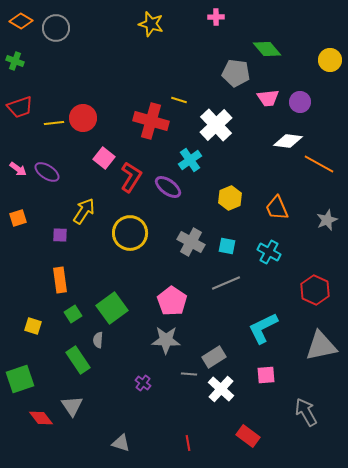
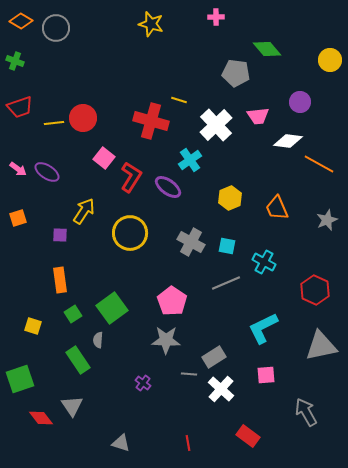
pink trapezoid at (268, 98): moved 10 px left, 18 px down
cyan cross at (269, 252): moved 5 px left, 10 px down
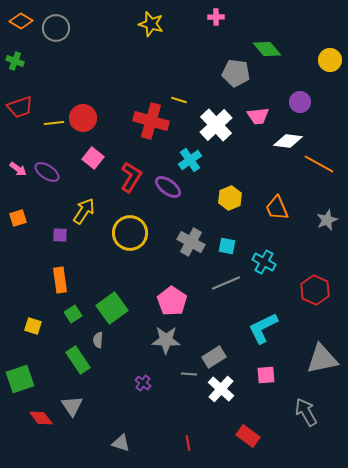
pink square at (104, 158): moved 11 px left
gray triangle at (321, 346): moved 1 px right, 13 px down
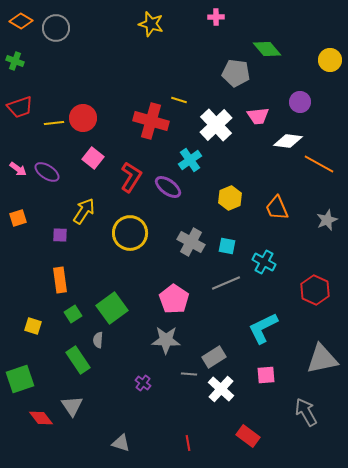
pink pentagon at (172, 301): moved 2 px right, 2 px up
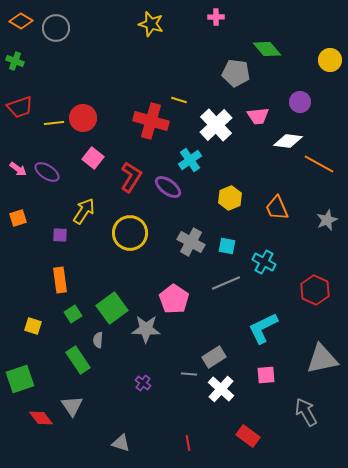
gray star at (166, 340): moved 20 px left, 11 px up
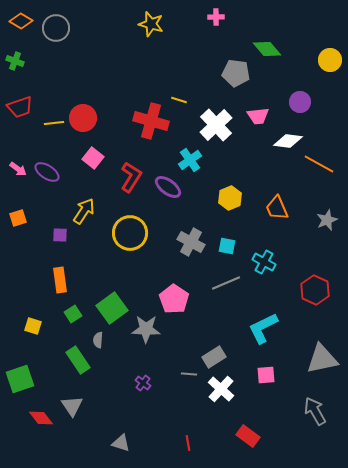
gray arrow at (306, 412): moved 9 px right, 1 px up
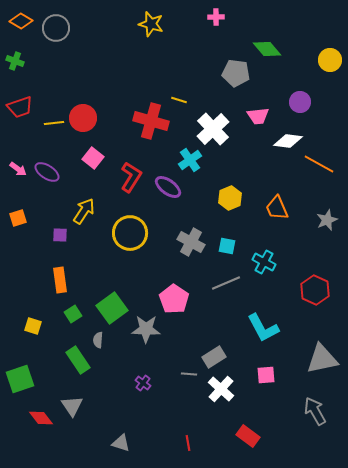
white cross at (216, 125): moved 3 px left, 4 px down
cyan L-shape at (263, 328): rotated 92 degrees counterclockwise
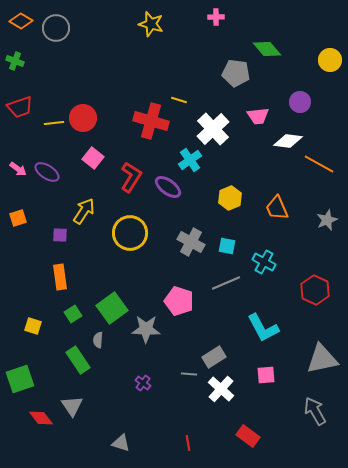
orange rectangle at (60, 280): moved 3 px up
pink pentagon at (174, 299): moved 5 px right, 2 px down; rotated 16 degrees counterclockwise
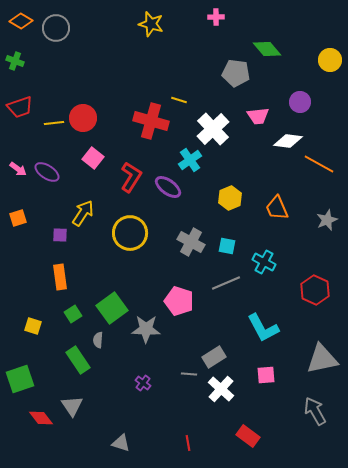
yellow arrow at (84, 211): moved 1 px left, 2 px down
